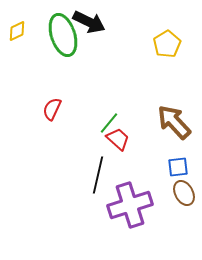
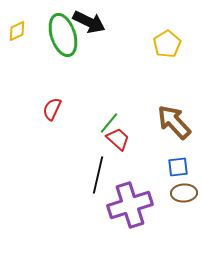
brown ellipse: rotated 65 degrees counterclockwise
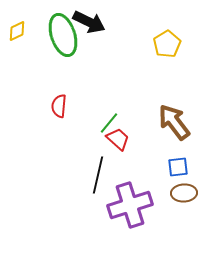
red semicircle: moved 7 px right, 3 px up; rotated 20 degrees counterclockwise
brown arrow: rotated 6 degrees clockwise
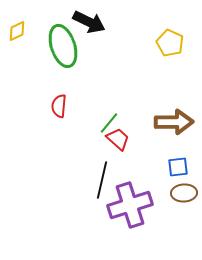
green ellipse: moved 11 px down
yellow pentagon: moved 3 px right, 1 px up; rotated 16 degrees counterclockwise
brown arrow: rotated 126 degrees clockwise
black line: moved 4 px right, 5 px down
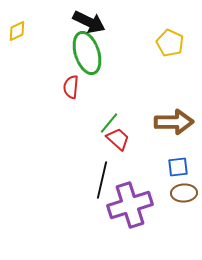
green ellipse: moved 24 px right, 7 px down
red semicircle: moved 12 px right, 19 px up
